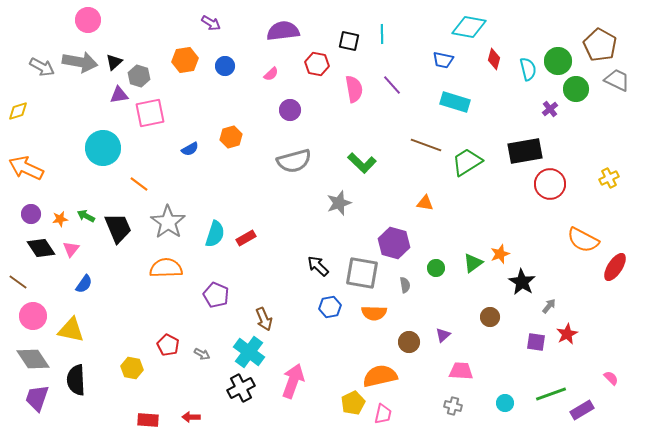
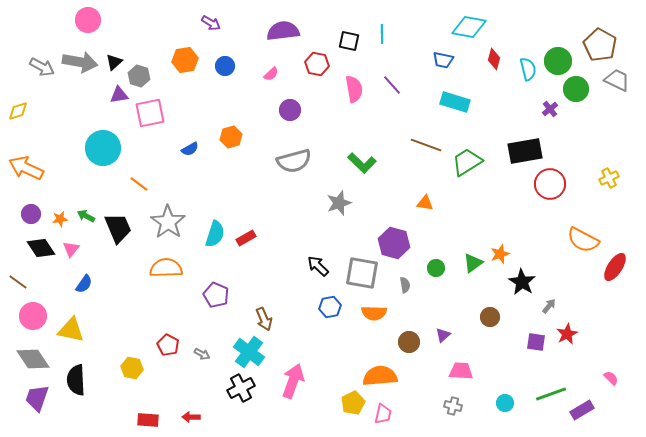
orange semicircle at (380, 376): rotated 8 degrees clockwise
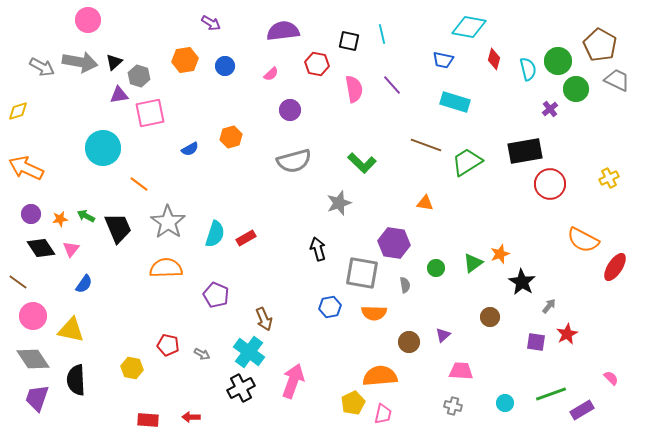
cyan line at (382, 34): rotated 12 degrees counterclockwise
purple hexagon at (394, 243): rotated 8 degrees counterclockwise
black arrow at (318, 266): moved 17 px up; rotated 30 degrees clockwise
red pentagon at (168, 345): rotated 15 degrees counterclockwise
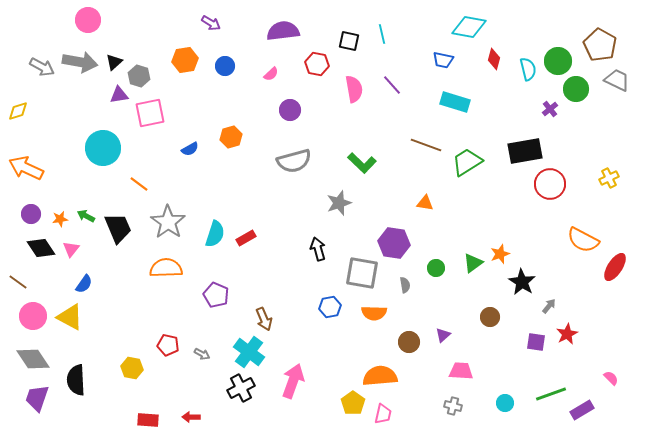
yellow triangle at (71, 330): moved 1 px left, 13 px up; rotated 16 degrees clockwise
yellow pentagon at (353, 403): rotated 10 degrees counterclockwise
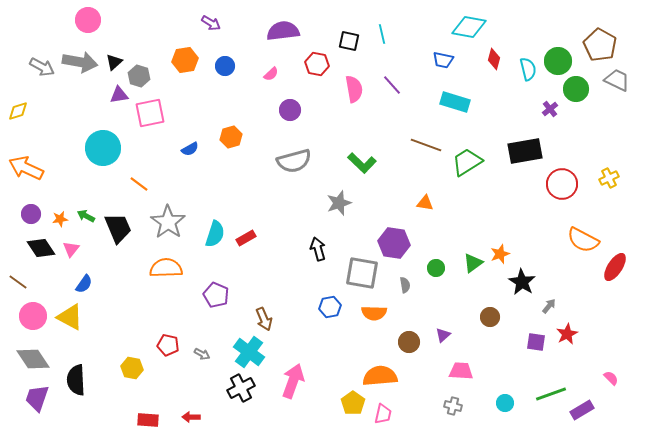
red circle at (550, 184): moved 12 px right
